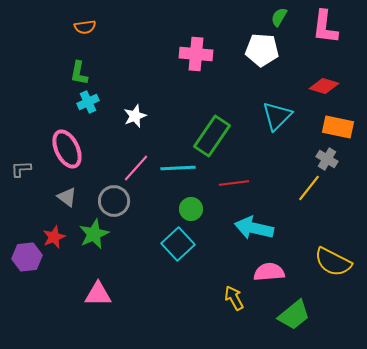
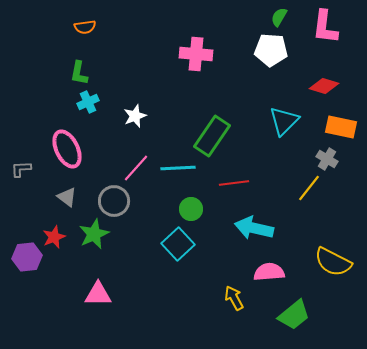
white pentagon: moved 9 px right
cyan triangle: moved 7 px right, 5 px down
orange rectangle: moved 3 px right
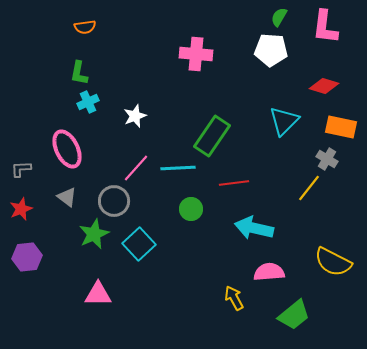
red star: moved 33 px left, 28 px up
cyan square: moved 39 px left
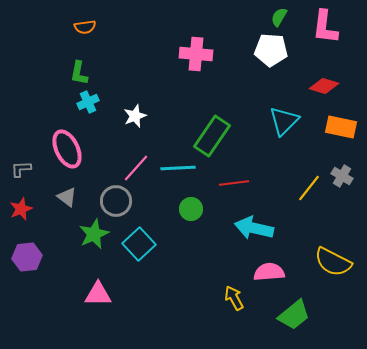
gray cross: moved 15 px right, 17 px down
gray circle: moved 2 px right
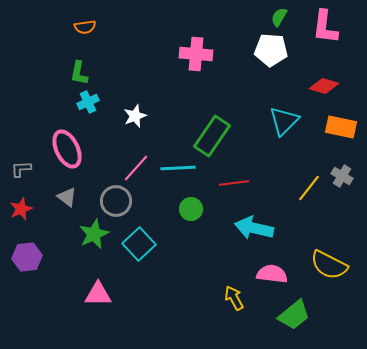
yellow semicircle: moved 4 px left, 3 px down
pink semicircle: moved 3 px right, 2 px down; rotated 12 degrees clockwise
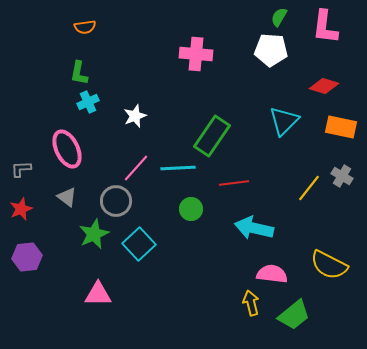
yellow arrow: moved 17 px right, 5 px down; rotated 15 degrees clockwise
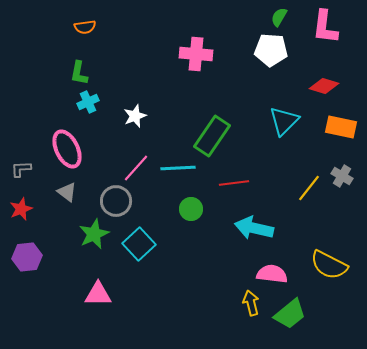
gray triangle: moved 5 px up
green trapezoid: moved 4 px left, 1 px up
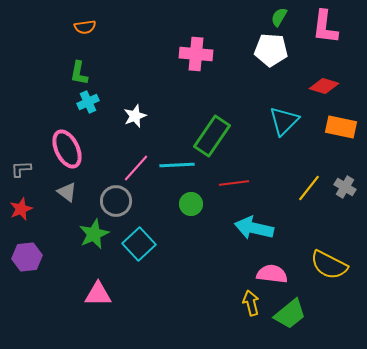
cyan line: moved 1 px left, 3 px up
gray cross: moved 3 px right, 11 px down
green circle: moved 5 px up
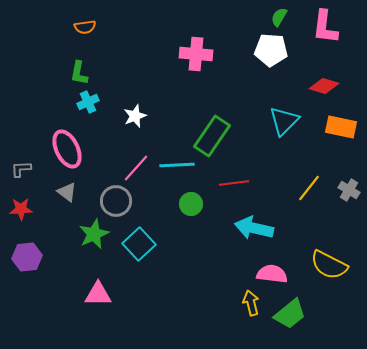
gray cross: moved 4 px right, 3 px down
red star: rotated 20 degrees clockwise
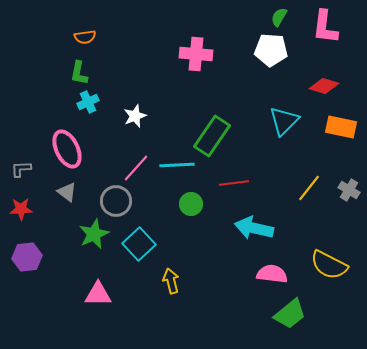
orange semicircle: moved 10 px down
yellow arrow: moved 80 px left, 22 px up
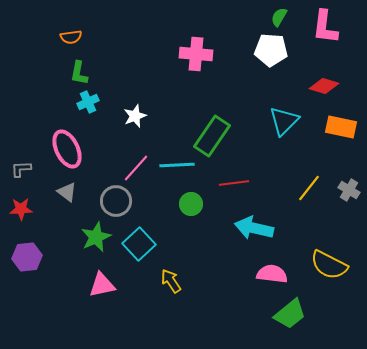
orange semicircle: moved 14 px left
green star: moved 2 px right, 3 px down
yellow arrow: rotated 20 degrees counterclockwise
pink triangle: moved 4 px right, 9 px up; rotated 12 degrees counterclockwise
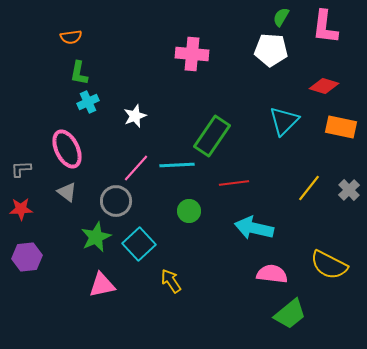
green semicircle: moved 2 px right
pink cross: moved 4 px left
gray cross: rotated 15 degrees clockwise
green circle: moved 2 px left, 7 px down
